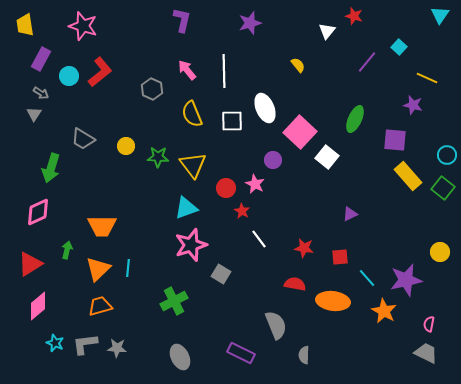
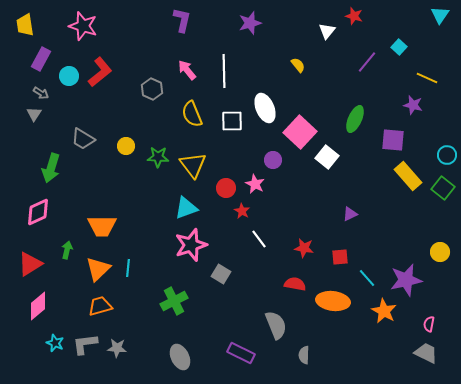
purple square at (395, 140): moved 2 px left
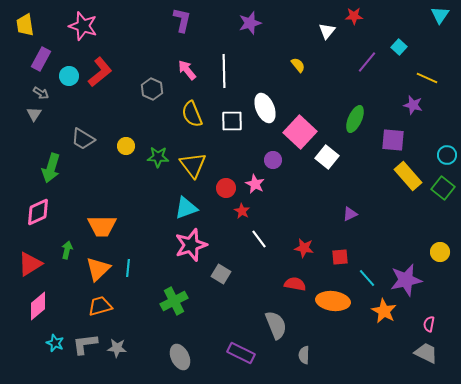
red star at (354, 16): rotated 18 degrees counterclockwise
